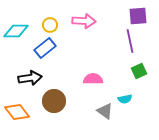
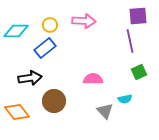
green square: moved 1 px down
gray triangle: rotated 12 degrees clockwise
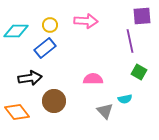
purple square: moved 4 px right
pink arrow: moved 2 px right
green square: rotated 35 degrees counterclockwise
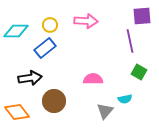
gray triangle: rotated 24 degrees clockwise
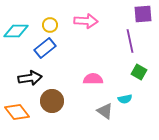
purple square: moved 1 px right, 2 px up
brown circle: moved 2 px left
gray triangle: rotated 36 degrees counterclockwise
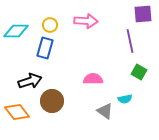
blue rectangle: rotated 35 degrees counterclockwise
black arrow: moved 3 px down; rotated 10 degrees counterclockwise
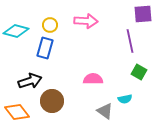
cyan diamond: rotated 15 degrees clockwise
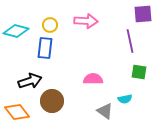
blue rectangle: rotated 10 degrees counterclockwise
green square: rotated 21 degrees counterclockwise
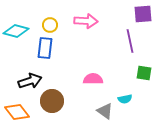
green square: moved 5 px right, 1 px down
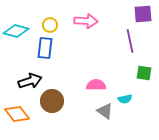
pink semicircle: moved 3 px right, 6 px down
orange diamond: moved 2 px down
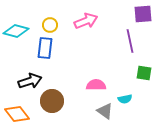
pink arrow: rotated 25 degrees counterclockwise
